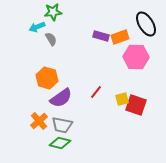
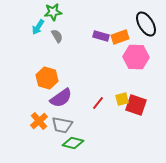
cyan arrow: moved 1 px right; rotated 35 degrees counterclockwise
gray semicircle: moved 6 px right, 3 px up
red line: moved 2 px right, 11 px down
green diamond: moved 13 px right
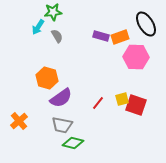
orange cross: moved 20 px left
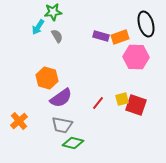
black ellipse: rotated 15 degrees clockwise
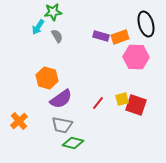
purple semicircle: moved 1 px down
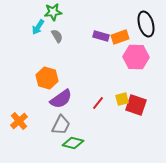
gray trapezoid: moved 1 px left; rotated 75 degrees counterclockwise
